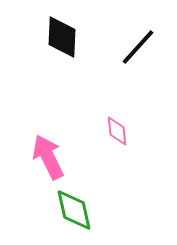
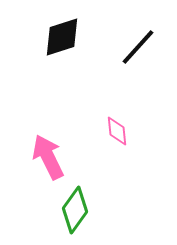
black diamond: rotated 69 degrees clockwise
green diamond: moved 1 px right; rotated 48 degrees clockwise
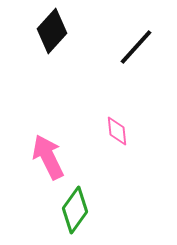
black diamond: moved 10 px left, 6 px up; rotated 30 degrees counterclockwise
black line: moved 2 px left
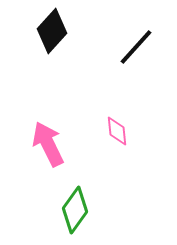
pink arrow: moved 13 px up
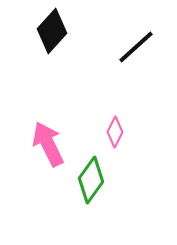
black line: rotated 6 degrees clockwise
pink diamond: moved 2 px left, 1 px down; rotated 32 degrees clockwise
green diamond: moved 16 px right, 30 px up
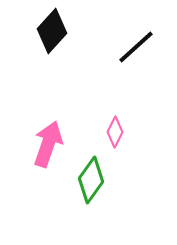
pink arrow: rotated 45 degrees clockwise
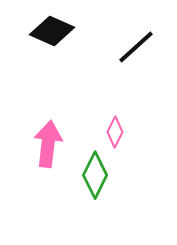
black diamond: rotated 72 degrees clockwise
pink arrow: rotated 12 degrees counterclockwise
green diamond: moved 4 px right, 5 px up; rotated 9 degrees counterclockwise
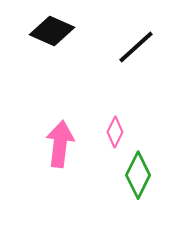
pink arrow: moved 12 px right
green diamond: moved 43 px right
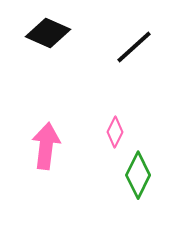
black diamond: moved 4 px left, 2 px down
black line: moved 2 px left
pink arrow: moved 14 px left, 2 px down
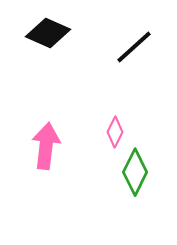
green diamond: moved 3 px left, 3 px up
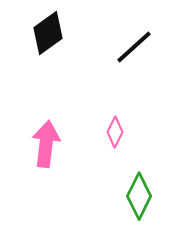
black diamond: rotated 60 degrees counterclockwise
pink arrow: moved 2 px up
green diamond: moved 4 px right, 24 px down
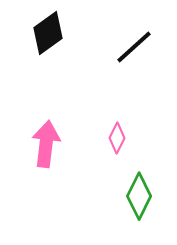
pink diamond: moved 2 px right, 6 px down
